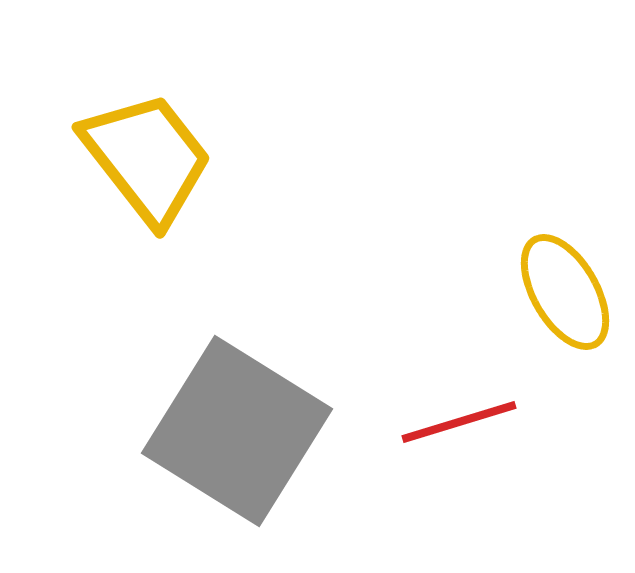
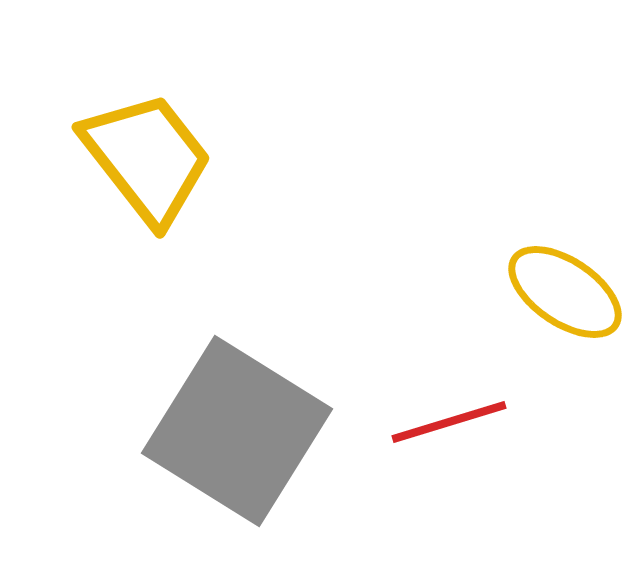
yellow ellipse: rotated 26 degrees counterclockwise
red line: moved 10 px left
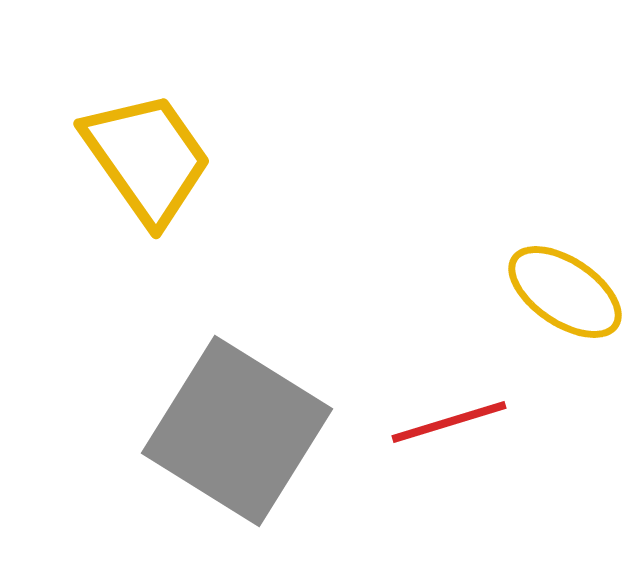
yellow trapezoid: rotated 3 degrees clockwise
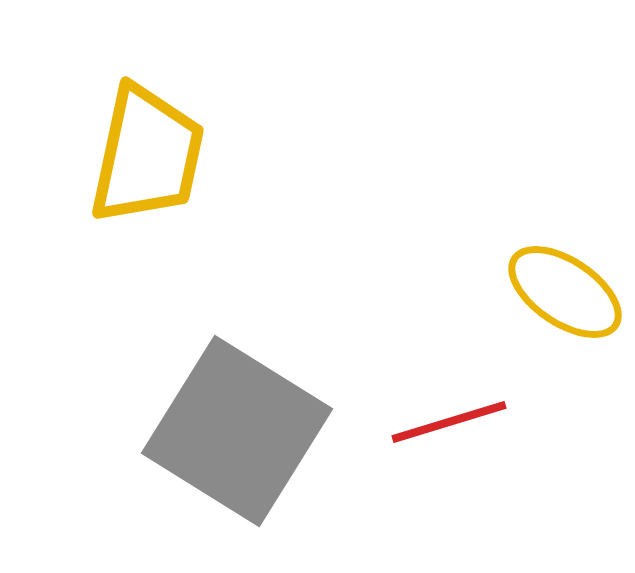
yellow trapezoid: moved 3 px up; rotated 47 degrees clockwise
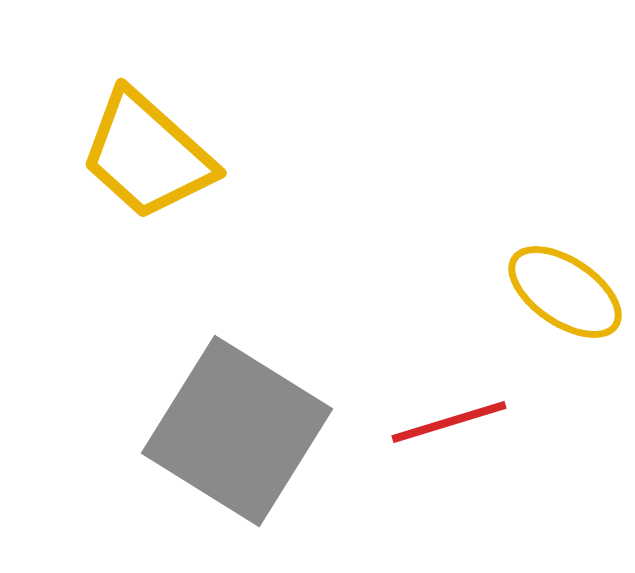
yellow trapezoid: rotated 120 degrees clockwise
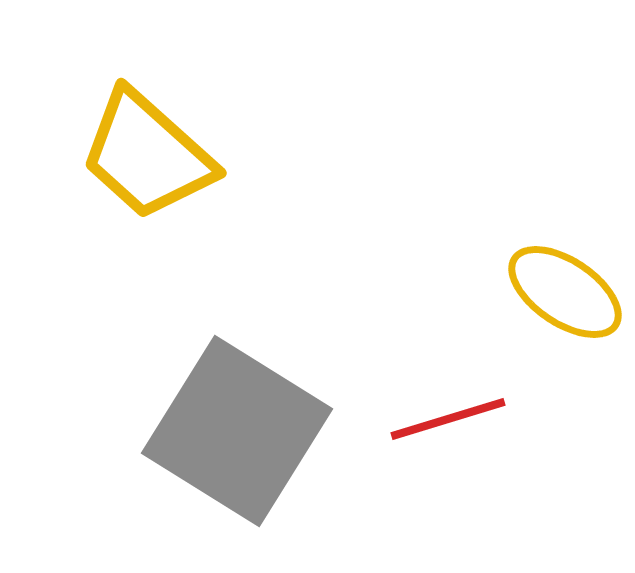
red line: moved 1 px left, 3 px up
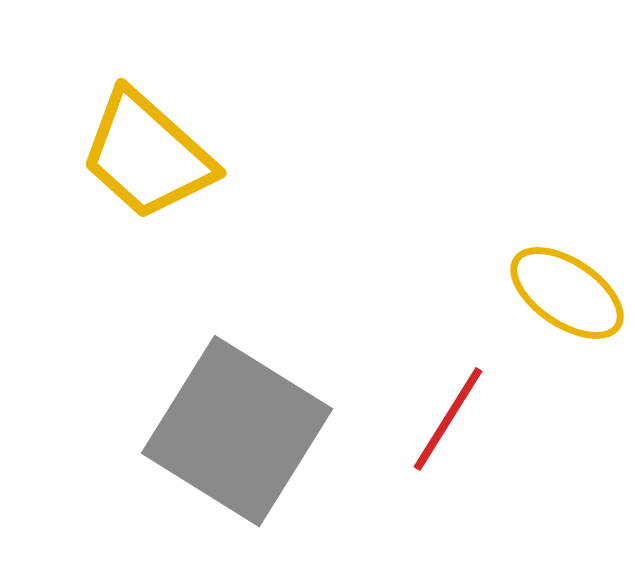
yellow ellipse: moved 2 px right, 1 px down
red line: rotated 41 degrees counterclockwise
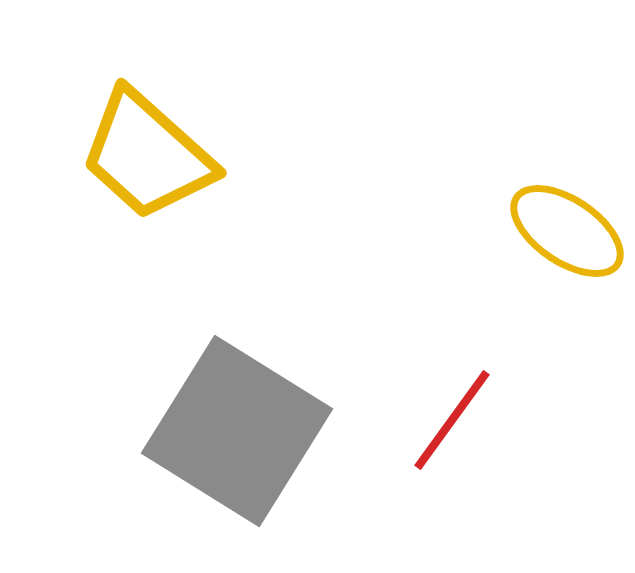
yellow ellipse: moved 62 px up
red line: moved 4 px right, 1 px down; rotated 4 degrees clockwise
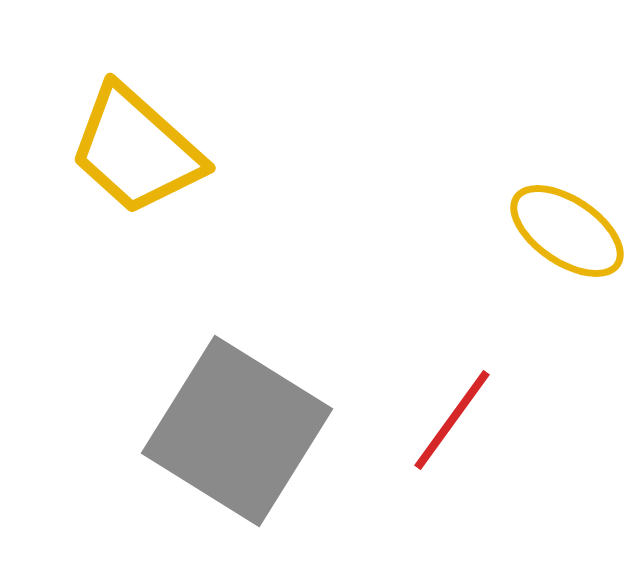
yellow trapezoid: moved 11 px left, 5 px up
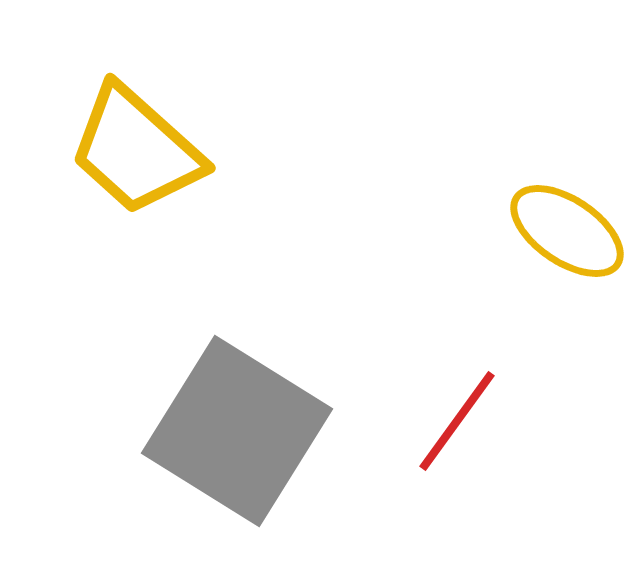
red line: moved 5 px right, 1 px down
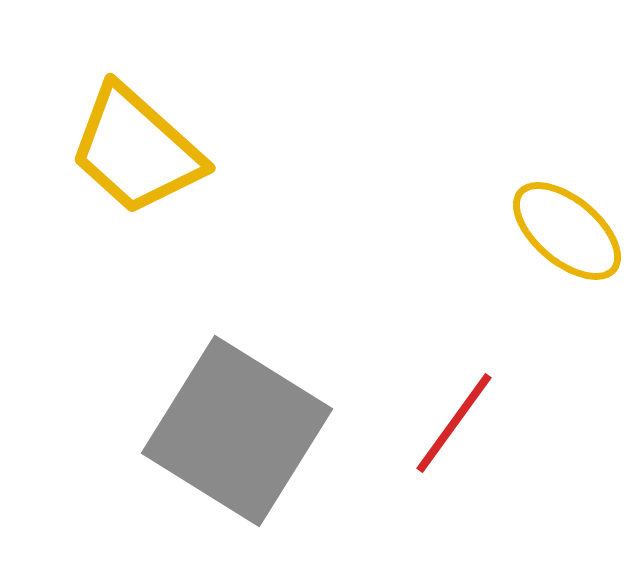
yellow ellipse: rotated 6 degrees clockwise
red line: moved 3 px left, 2 px down
